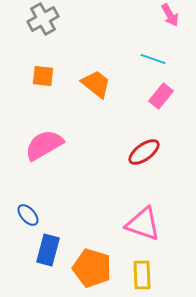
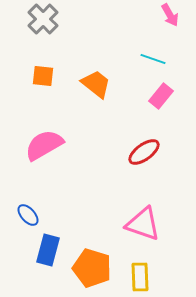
gray cross: rotated 16 degrees counterclockwise
yellow rectangle: moved 2 px left, 2 px down
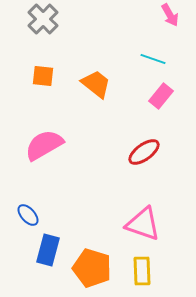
yellow rectangle: moved 2 px right, 6 px up
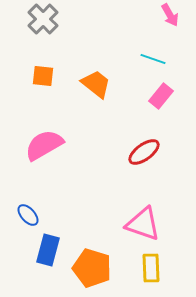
yellow rectangle: moved 9 px right, 3 px up
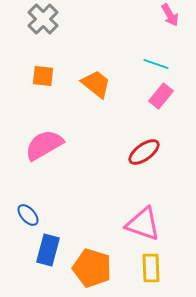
cyan line: moved 3 px right, 5 px down
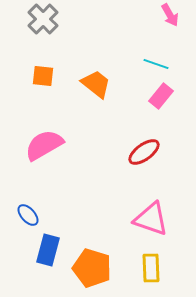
pink triangle: moved 8 px right, 5 px up
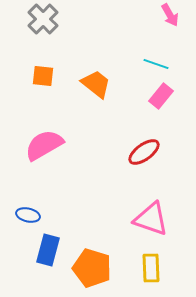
blue ellipse: rotated 35 degrees counterclockwise
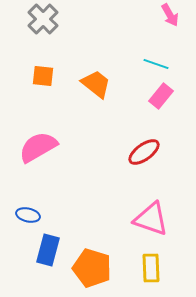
pink semicircle: moved 6 px left, 2 px down
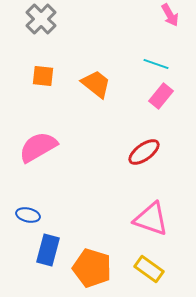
gray cross: moved 2 px left
yellow rectangle: moved 2 px left, 1 px down; rotated 52 degrees counterclockwise
